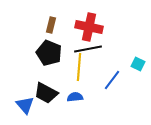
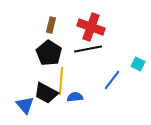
red cross: moved 2 px right; rotated 8 degrees clockwise
black pentagon: rotated 10 degrees clockwise
yellow line: moved 18 px left, 14 px down
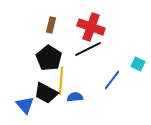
black line: rotated 16 degrees counterclockwise
black pentagon: moved 5 px down
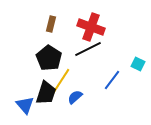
brown rectangle: moved 1 px up
yellow line: rotated 28 degrees clockwise
black trapezoid: rotated 100 degrees counterclockwise
blue semicircle: rotated 35 degrees counterclockwise
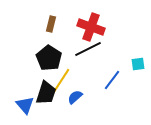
cyan square: rotated 32 degrees counterclockwise
